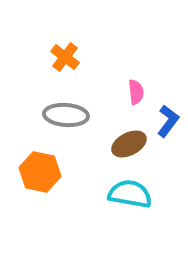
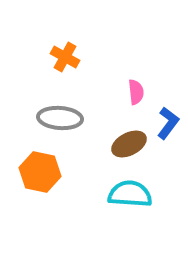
orange cross: rotated 8 degrees counterclockwise
gray ellipse: moved 6 px left, 3 px down
blue L-shape: moved 2 px down
cyan semicircle: rotated 6 degrees counterclockwise
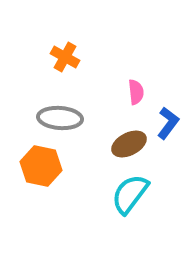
orange hexagon: moved 1 px right, 6 px up
cyan semicircle: rotated 57 degrees counterclockwise
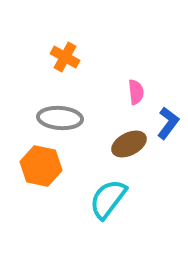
cyan semicircle: moved 22 px left, 5 px down
